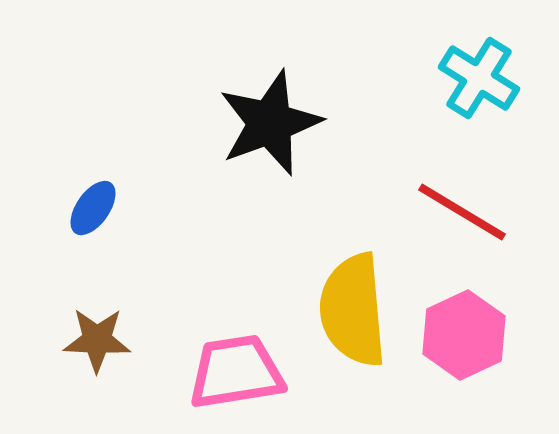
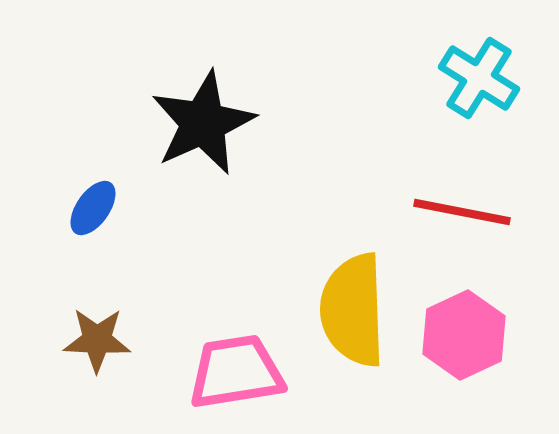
black star: moved 67 px left; rotated 4 degrees counterclockwise
red line: rotated 20 degrees counterclockwise
yellow semicircle: rotated 3 degrees clockwise
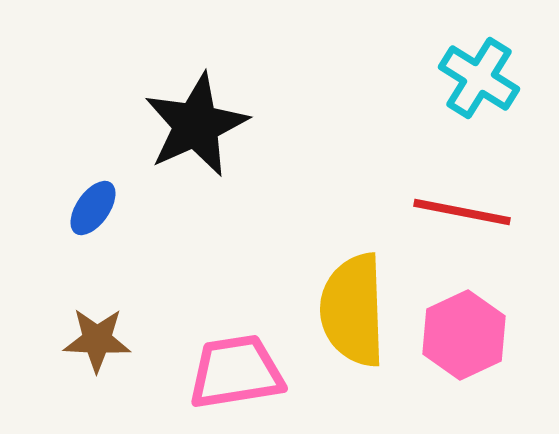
black star: moved 7 px left, 2 px down
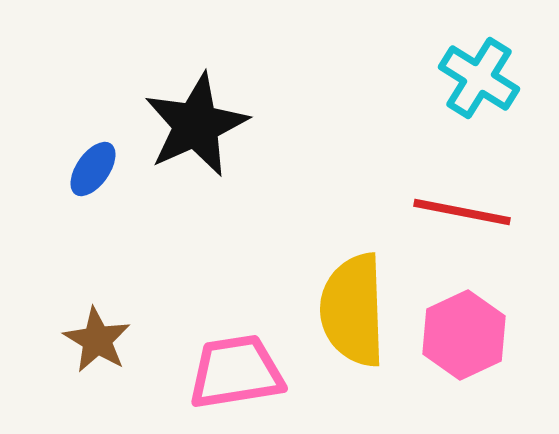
blue ellipse: moved 39 px up
brown star: rotated 28 degrees clockwise
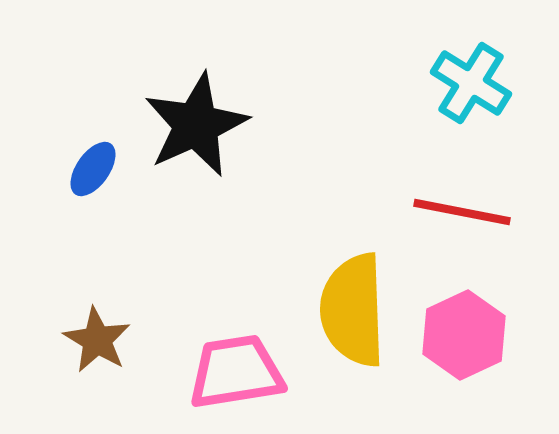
cyan cross: moved 8 px left, 5 px down
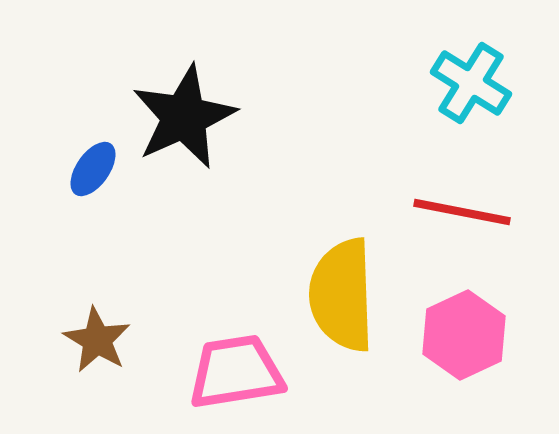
black star: moved 12 px left, 8 px up
yellow semicircle: moved 11 px left, 15 px up
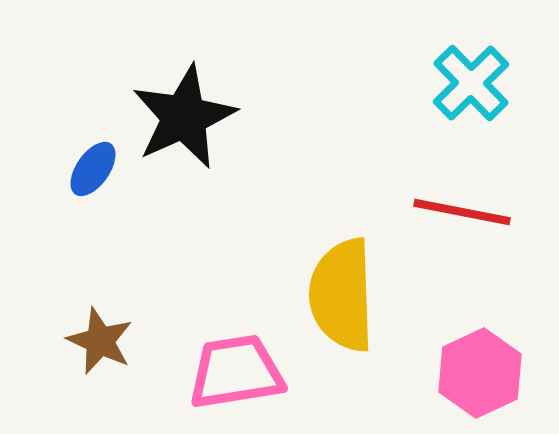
cyan cross: rotated 14 degrees clockwise
pink hexagon: moved 16 px right, 38 px down
brown star: moved 3 px right, 1 px down; rotated 6 degrees counterclockwise
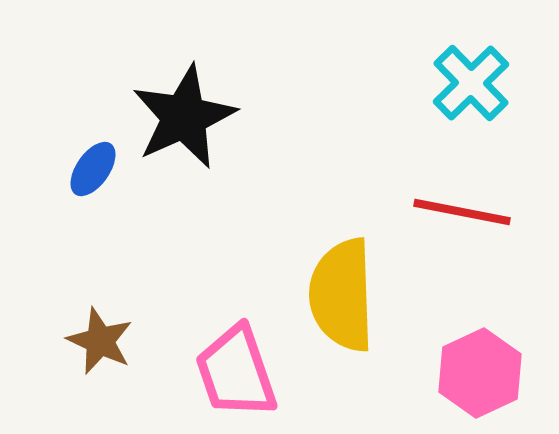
pink trapezoid: rotated 100 degrees counterclockwise
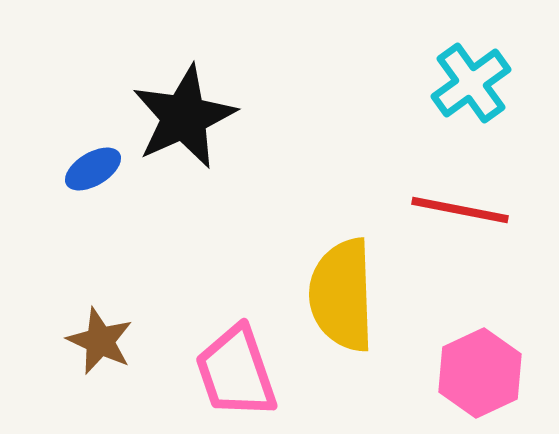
cyan cross: rotated 8 degrees clockwise
blue ellipse: rotated 24 degrees clockwise
red line: moved 2 px left, 2 px up
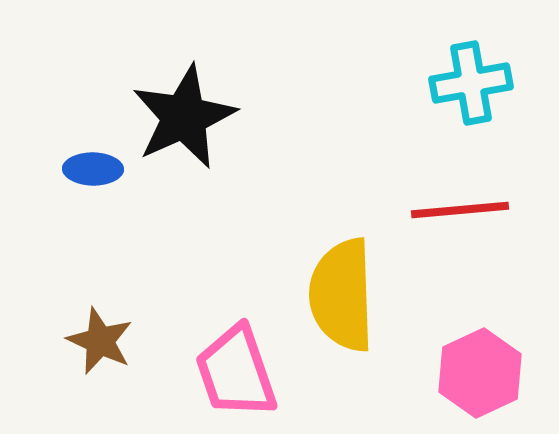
cyan cross: rotated 26 degrees clockwise
blue ellipse: rotated 32 degrees clockwise
red line: rotated 16 degrees counterclockwise
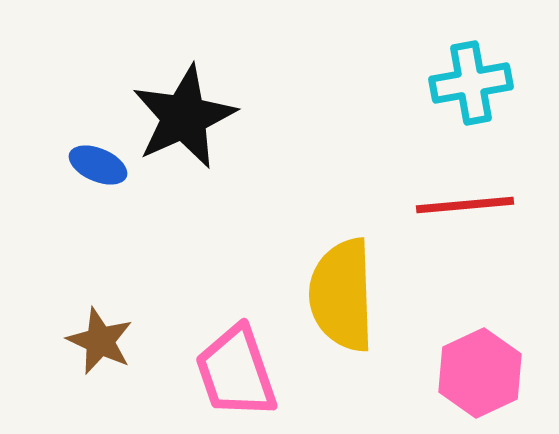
blue ellipse: moved 5 px right, 4 px up; rotated 22 degrees clockwise
red line: moved 5 px right, 5 px up
